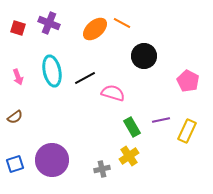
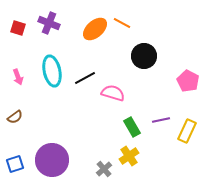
gray cross: moved 2 px right; rotated 28 degrees counterclockwise
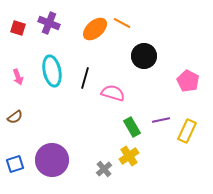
black line: rotated 45 degrees counterclockwise
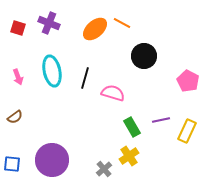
blue square: moved 3 px left; rotated 24 degrees clockwise
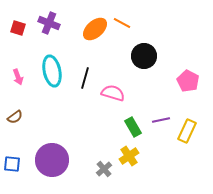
green rectangle: moved 1 px right
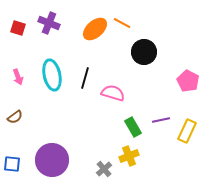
black circle: moved 4 px up
cyan ellipse: moved 4 px down
yellow cross: rotated 12 degrees clockwise
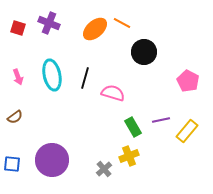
yellow rectangle: rotated 15 degrees clockwise
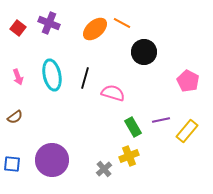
red square: rotated 21 degrees clockwise
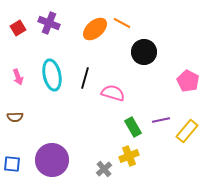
red square: rotated 21 degrees clockwise
brown semicircle: rotated 35 degrees clockwise
